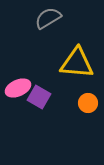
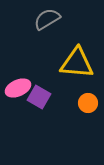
gray semicircle: moved 1 px left, 1 px down
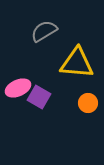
gray semicircle: moved 3 px left, 12 px down
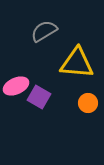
pink ellipse: moved 2 px left, 2 px up
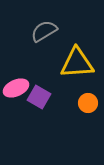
yellow triangle: rotated 9 degrees counterclockwise
pink ellipse: moved 2 px down
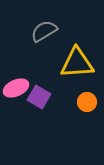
orange circle: moved 1 px left, 1 px up
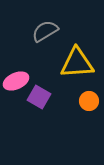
gray semicircle: moved 1 px right
pink ellipse: moved 7 px up
orange circle: moved 2 px right, 1 px up
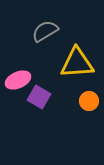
pink ellipse: moved 2 px right, 1 px up
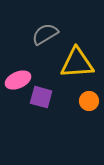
gray semicircle: moved 3 px down
purple square: moved 2 px right; rotated 15 degrees counterclockwise
